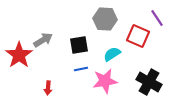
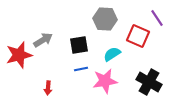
red star: rotated 20 degrees clockwise
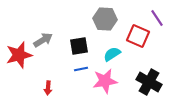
black square: moved 1 px down
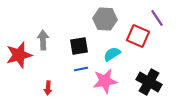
gray arrow: rotated 60 degrees counterclockwise
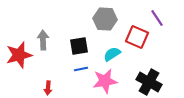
red square: moved 1 px left, 1 px down
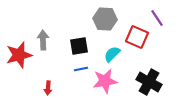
cyan semicircle: rotated 12 degrees counterclockwise
